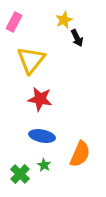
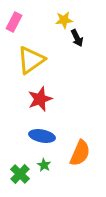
yellow star: rotated 18 degrees clockwise
yellow triangle: rotated 16 degrees clockwise
red star: rotated 30 degrees counterclockwise
orange semicircle: moved 1 px up
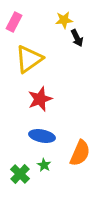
yellow triangle: moved 2 px left, 1 px up
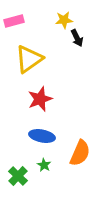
pink rectangle: moved 1 px up; rotated 48 degrees clockwise
green cross: moved 2 px left, 2 px down
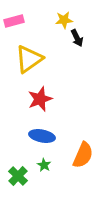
orange semicircle: moved 3 px right, 2 px down
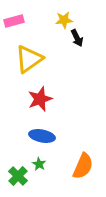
orange semicircle: moved 11 px down
green star: moved 5 px left, 1 px up
